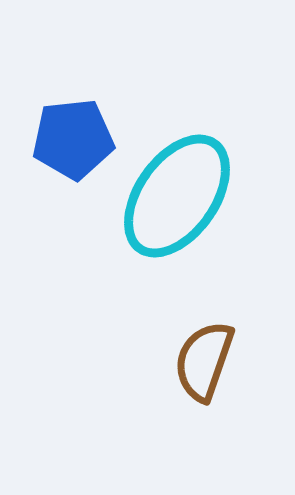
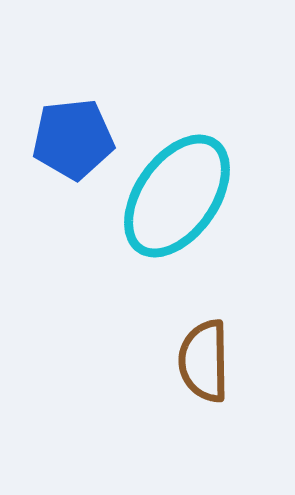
brown semicircle: rotated 20 degrees counterclockwise
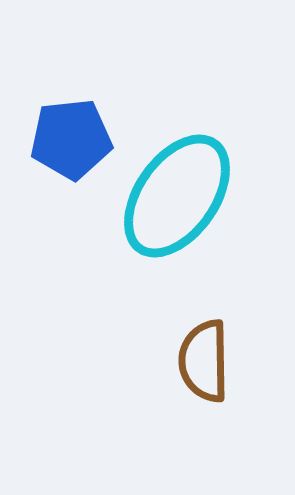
blue pentagon: moved 2 px left
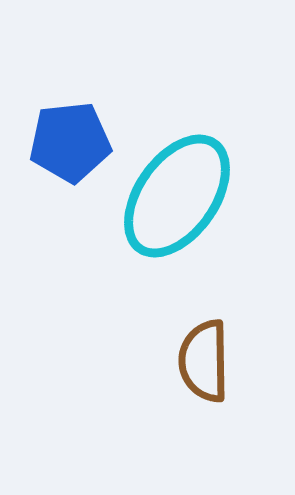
blue pentagon: moved 1 px left, 3 px down
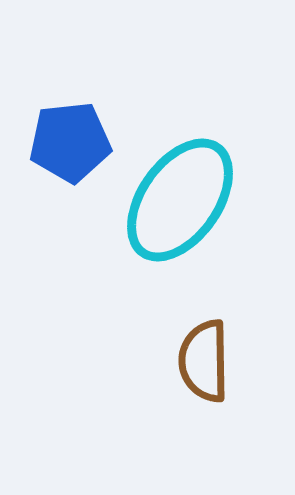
cyan ellipse: moved 3 px right, 4 px down
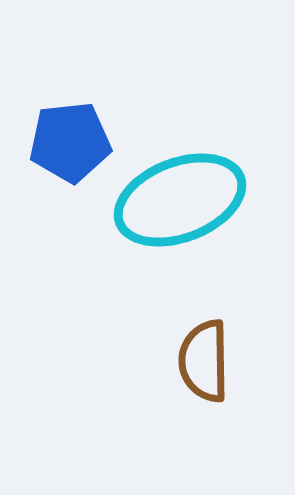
cyan ellipse: rotated 34 degrees clockwise
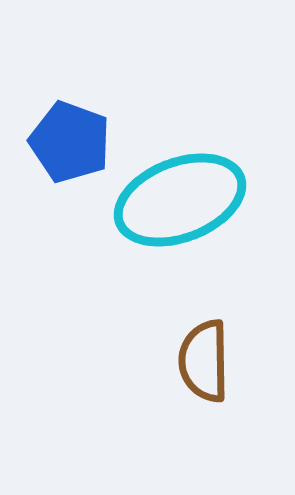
blue pentagon: rotated 26 degrees clockwise
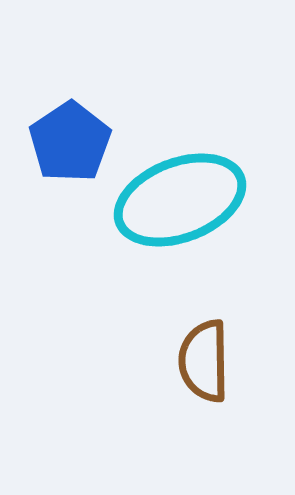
blue pentagon: rotated 18 degrees clockwise
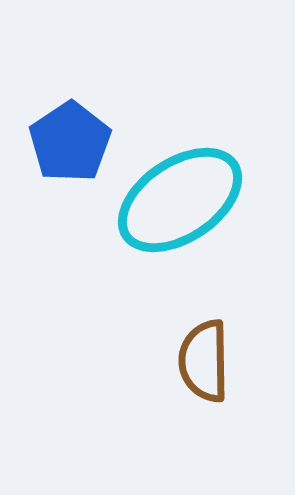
cyan ellipse: rotated 13 degrees counterclockwise
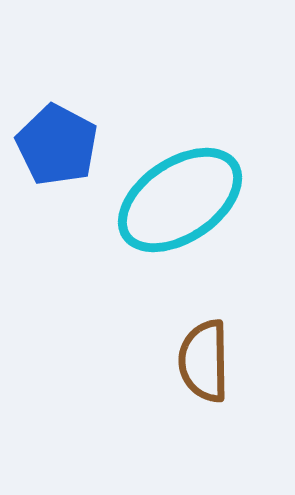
blue pentagon: moved 13 px left, 3 px down; rotated 10 degrees counterclockwise
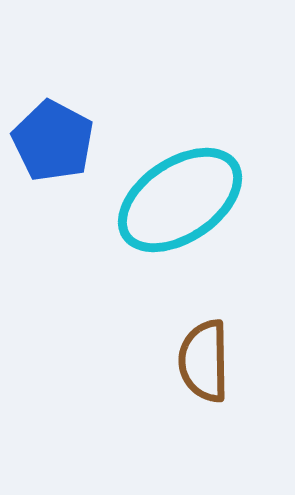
blue pentagon: moved 4 px left, 4 px up
